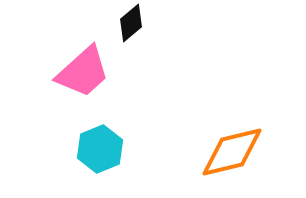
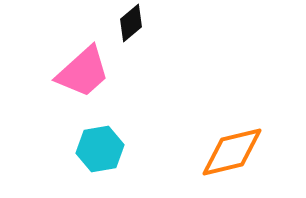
cyan hexagon: rotated 12 degrees clockwise
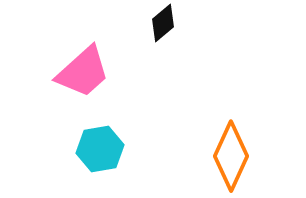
black diamond: moved 32 px right
orange diamond: moved 1 px left, 4 px down; rotated 52 degrees counterclockwise
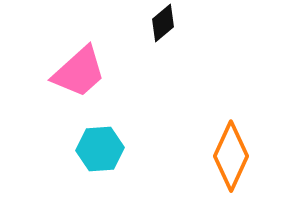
pink trapezoid: moved 4 px left
cyan hexagon: rotated 6 degrees clockwise
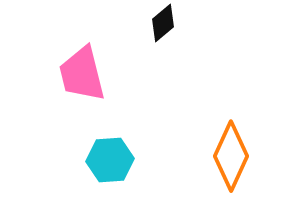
pink trapezoid: moved 3 px right, 2 px down; rotated 118 degrees clockwise
cyan hexagon: moved 10 px right, 11 px down
